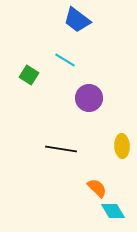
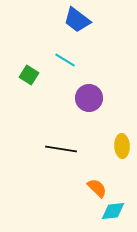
cyan diamond: rotated 65 degrees counterclockwise
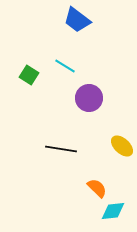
cyan line: moved 6 px down
yellow ellipse: rotated 45 degrees counterclockwise
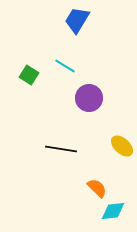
blue trapezoid: rotated 84 degrees clockwise
